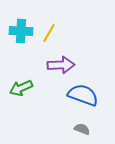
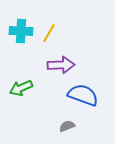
gray semicircle: moved 15 px left, 3 px up; rotated 42 degrees counterclockwise
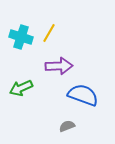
cyan cross: moved 6 px down; rotated 15 degrees clockwise
purple arrow: moved 2 px left, 1 px down
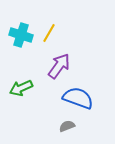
cyan cross: moved 2 px up
purple arrow: rotated 52 degrees counterclockwise
blue semicircle: moved 5 px left, 3 px down
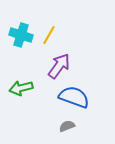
yellow line: moved 2 px down
green arrow: rotated 10 degrees clockwise
blue semicircle: moved 4 px left, 1 px up
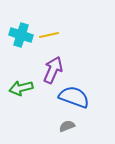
yellow line: rotated 48 degrees clockwise
purple arrow: moved 6 px left, 4 px down; rotated 12 degrees counterclockwise
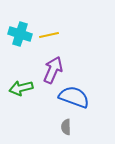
cyan cross: moved 1 px left, 1 px up
gray semicircle: moved 1 px left, 1 px down; rotated 70 degrees counterclockwise
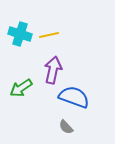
purple arrow: rotated 12 degrees counterclockwise
green arrow: rotated 20 degrees counterclockwise
gray semicircle: rotated 42 degrees counterclockwise
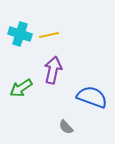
blue semicircle: moved 18 px right
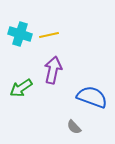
gray semicircle: moved 8 px right
